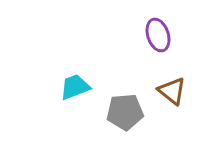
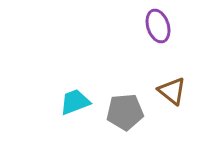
purple ellipse: moved 9 px up
cyan trapezoid: moved 15 px down
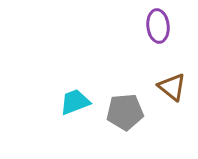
purple ellipse: rotated 12 degrees clockwise
brown triangle: moved 4 px up
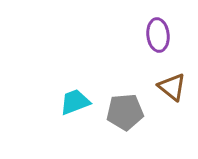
purple ellipse: moved 9 px down
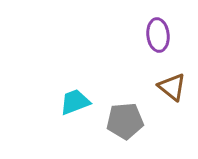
gray pentagon: moved 9 px down
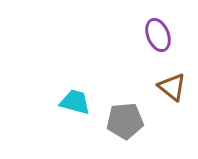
purple ellipse: rotated 16 degrees counterclockwise
cyan trapezoid: rotated 36 degrees clockwise
